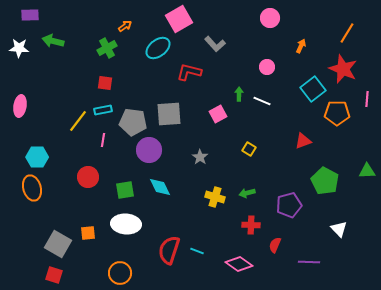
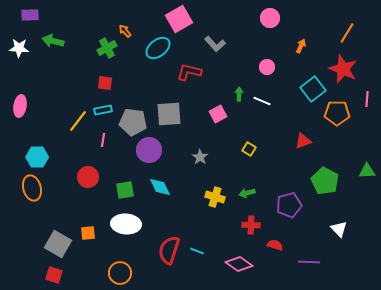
orange arrow at (125, 26): moved 5 px down; rotated 96 degrees counterclockwise
red semicircle at (275, 245): rotated 84 degrees clockwise
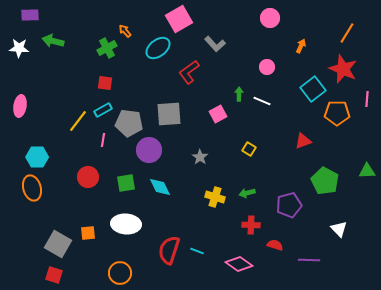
red L-shape at (189, 72): rotated 50 degrees counterclockwise
cyan rectangle at (103, 110): rotated 18 degrees counterclockwise
gray pentagon at (133, 122): moved 4 px left, 1 px down
green square at (125, 190): moved 1 px right, 7 px up
purple line at (309, 262): moved 2 px up
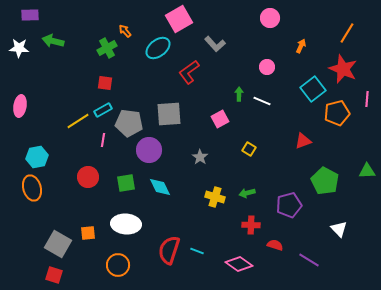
orange pentagon at (337, 113): rotated 15 degrees counterclockwise
pink square at (218, 114): moved 2 px right, 5 px down
yellow line at (78, 121): rotated 20 degrees clockwise
cyan hexagon at (37, 157): rotated 10 degrees counterclockwise
purple line at (309, 260): rotated 30 degrees clockwise
orange circle at (120, 273): moved 2 px left, 8 px up
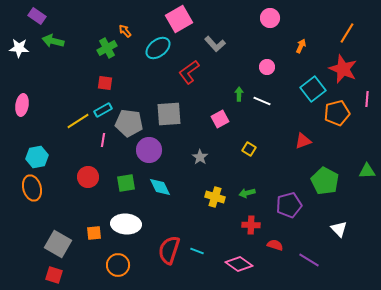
purple rectangle at (30, 15): moved 7 px right, 1 px down; rotated 36 degrees clockwise
pink ellipse at (20, 106): moved 2 px right, 1 px up
orange square at (88, 233): moved 6 px right
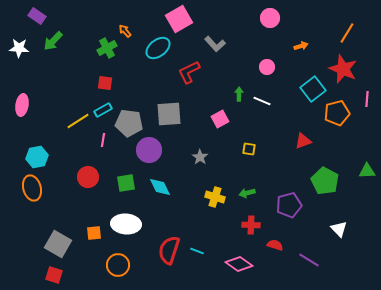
green arrow at (53, 41): rotated 60 degrees counterclockwise
orange arrow at (301, 46): rotated 48 degrees clockwise
red L-shape at (189, 72): rotated 10 degrees clockwise
yellow square at (249, 149): rotated 24 degrees counterclockwise
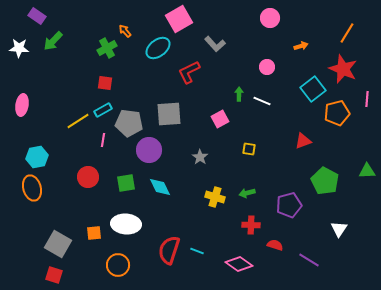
white triangle at (339, 229): rotated 18 degrees clockwise
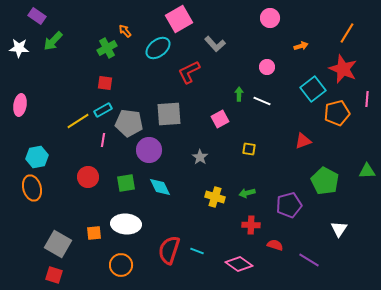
pink ellipse at (22, 105): moved 2 px left
orange circle at (118, 265): moved 3 px right
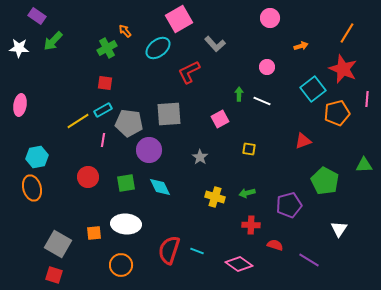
green triangle at (367, 171): moved 3 px left, 6 px up
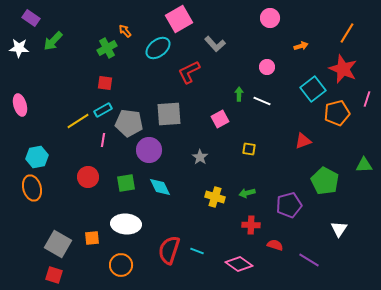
purple rectangle at (37, 16): moved 6 px left, 2 px down
pink line at (367, 99): rotated 14 degrees clockwise
pink ellipse at (20, 105): rotated 25 degrees counterclockwise
orange square at (94, 233): moved 2 px left, 5 px down
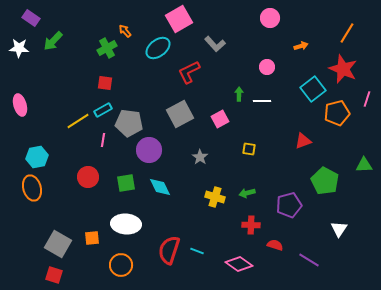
white line at (262, 101): rotated 24 degrees counterclockwise
gray square at (169, 114): moved 11 px right; rotated 24 degrees counterclockwise
